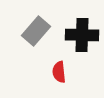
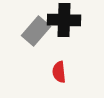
black cross: moved 18 px left, 15 px up
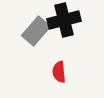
black cross: rotated 16 degrees counterclockwise
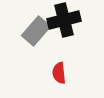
red semicircle: moved 1 px down
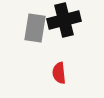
gray rectangle: moved 1 px left, 3 px up; rotated 32 degrees counterclockwise
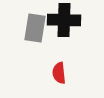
black cross: rotated 16 degrees clockwise
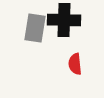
red semicircle: moved 16 px right, 9 px up
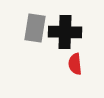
black cross: moved 1 px right, 12 px down
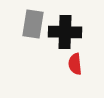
gray rectangle: moved 2 px left, 4 px up
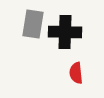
red semicircle: moved 1 px right, 9 px down
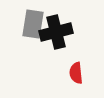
black cross: moved 9 px left; rotated 16 degrees counterclockwise
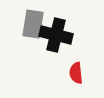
black cross: moved 3 px down; rotated 28 degrees clockwise
